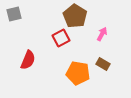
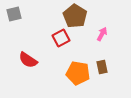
red semicircle: rotated 102 degrees clockwise
brown rectangle: moved 1 px left, 3 px down; rotated 48 degrees clockwise
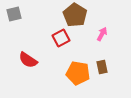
brown pentagon: moved 1 px up
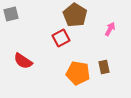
gray square: moved 3 px left
pink arrow: moved 8 px right, 5 px up
red semicircle: moved 5 px left, 1 px down
brown rectangle: moved 2 px right
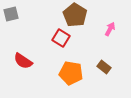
red square: rotated 30 degrees counterclockwise
brown rectangle: rotated 40 degrees counterclockwise
orange pentagon: moved 7 px left
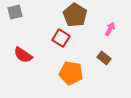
gray square: moved 4 px right, 2 px up
red semicircle: moved 6 px up
brown rectangle: moved 9 px up
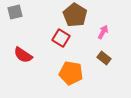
pink arrow: moved 7 px left, 3 px down
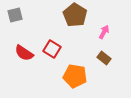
gray square: moved 3 px down
pink arrow: moved 1 px right
red square: moved 9 px left, 11 px down
red semicircle: moved 1 px right, 2 px up
orange pentagon: moved 4 px right, 3 px down
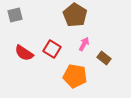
pink arrow: moved 20 px left, 12 px down
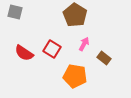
gray square: moved 3 px up; rotated 28 degrees clockwise
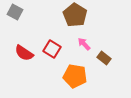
gray square: rotated 14 degrees clockwise
pink arrow: rotated 72 degrees counterclockwise
